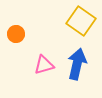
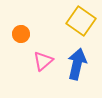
orange circle: moved 5 px right
pink triangle: moved 1 px left, 4 px up; rotated 25 degrees counterclockwise
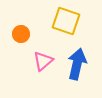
yellow square: moved 15 px left; rotated 16 degrees counterclockwise
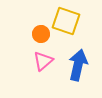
orange circle: moved 20 px right
blue arrow: moved 1 px right, 1 px down
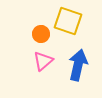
yellow square: moved 2 px right
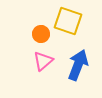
blue arrow: rotated 8 degrees clockwise
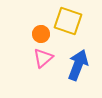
pink triangle: moved 3 px up
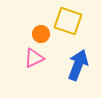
pink triangle: moved 9 px left; rotated 15 degrees clockwise
